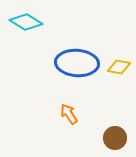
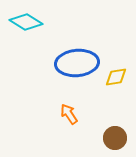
blue ellipse: rotated 9 degrees counterclockwise
yellow diamond: moved 3 px left, 10 px down; rotated 20 degrees counterclockwise
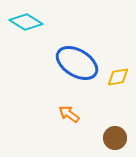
blue ellipse: rotated 36 degrees clockwise
yellow diamond: moved 2 px right
orange arrow: rotated 20 degrees counterclockwise
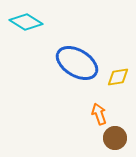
orange arrow: moved 30 px right; rotated 35 degrees clockwise
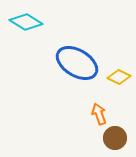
yellow diamond: moved 1 px right; rotated 35 degrees clockwise
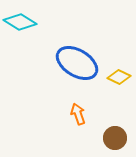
cyan diamond: moved 6 px left
orange arrow: moved 21 px left
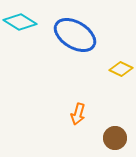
blue ellipse: moved 2 px left, 28 px up
yellow diamond: moved 2 px right, 8 px up
orange arrow: rotated 145 degrees counterclockwise
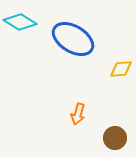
blue ellipse: moved 2 px left, 4 px down
yellow diamond: rotated 30 degrees counterclockwise
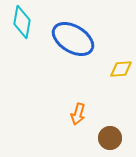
cyan diamond: moved 2 px right; rotated 68 degrees clockwise
brown circle: moved 5 px left
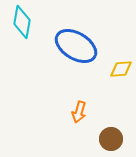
blue ellipse: moved 3 px right, 7 px down
orange arrow: moved 1 px right, 2 px up
brown circle: moved 1 px right, 1 px down
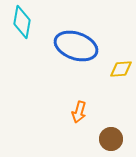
blue ellipse: rotated 12 degrees counterclockwise
